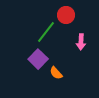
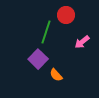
green line: rotated 20 degrees counterclockwise
pink arrow: moved 1 px right; rotated 49 degrees clockwise
orange semicircle: moved 2 px down
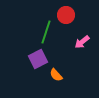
purple square: rotated 18 degrees clockwise
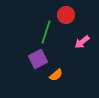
orange semicircle: rotated 88 degrees counterclockwise
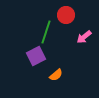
pink arrow: moved 2 px right, 5 px up
purple square: moved 2 px left, 3 px up
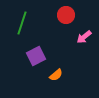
green line: moved 24 px left, 9 px up
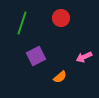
red circle: moved 5 px left, 3 px down
pink arrow: moved 20 px down; rotated 14 degrees clockwise
orange semicircle: moved 4 px right, 2 px down
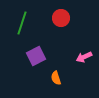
orange semicircle: moved 4 px left, 1 px down; rotated 112 degrees clockwise
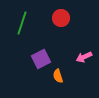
purple square: moved 5 px right, 3 px down
orange semicircle: moved 2 px right, 2 px up
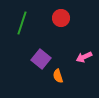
purple square: rotated 24 degrees counterclockwise
